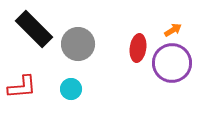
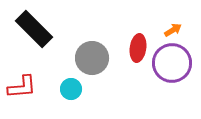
gray circle: moved 14 px right, 14 px down
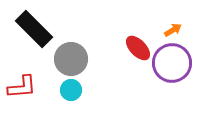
red ellipse: rotated 52 degrees counterclockwise
gray circle: moved 21 px left, 1 px down
cyan circle: moved 1 px down
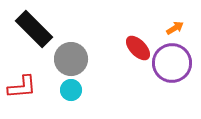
orange arrow: moved 2 px right, 2 px up
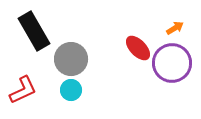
black rectangle: moved 2 px down; rotated 15 degrees clockwise
red L-shape: moved 1 px right, 3 px down; rotated 20 degrees counterclockwise
